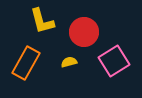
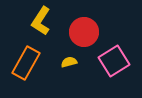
yellow L-shape: moved 1 px left; rotated 48 degrees clockwise
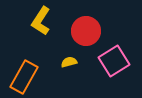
red circle: moved 2 px right, 1 px up
orange rectangle: moved 2 px left, 14 px down
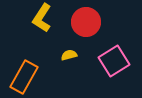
yellow L-shape: moved 1 px right, 3 px up
red circle: moved 9 px up
yellow semicircle: moved 7 px up
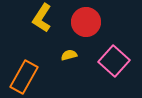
pink square: rotated 16 degrees counterclockwise
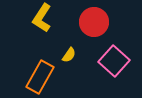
red circle: moved 8 px right
yellow semicircle: rotated 140 degrees clockwise
orange rectangle: moved 16 px right
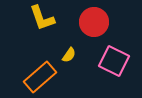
yellow L-shape: rotated 52 degrees counterclockwise
pink square: rotated 16 degrees counterclockwise
orange rectangle: rotated 20 degrees clockwise
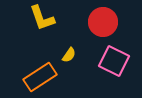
red circle: moved 9 px right
orange rectangle: rotated 8 degrees clockwise
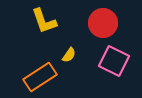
yellow L-shape: moved 2 px right, 3 px down
red circle: moved 1 px down
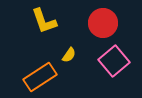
pink square: rotated 24 degrees clockwise
